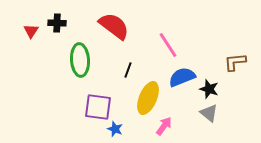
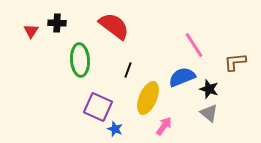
pink line: moved 26 px right
purple square: rotated 16 degrees clockwise
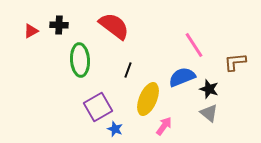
black cross: moved 2 px right, 2 px down
red triangle: rotated 28 degrees clockwise
yellow ellipse: moved 1 px down
purple square: rotated 36 degrees clockwise
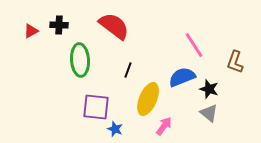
brown L-shape: rotated 65 degrees counterclockwise
purple square: moved 2 px left; rotated 36 degrees clockwise
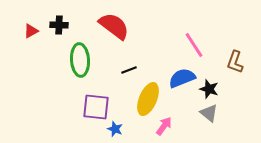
black line: moved 1 px right; rotated 49 degrees clockwise
blue semicircle: moved 1 px down
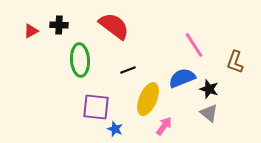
black line: moved 1 px left
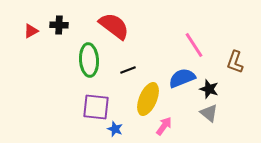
green ellipse: moved 9 px right
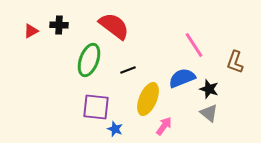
green ellipse: rotated 24 degrees clockwise
